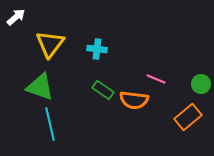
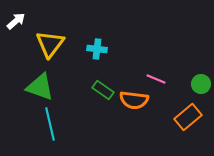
white arrow: moved 4 px down
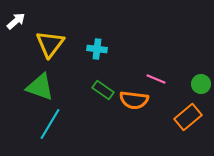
cyan line: rotated 44 degrees clockwise
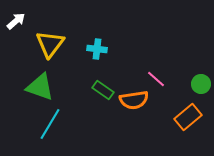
pink line: rotated 18 degrees clockwise
orange semicircle: rotated 16 degrees counterclockwise
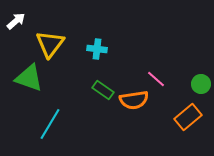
green triangle: moved 11 px left, 9 px up
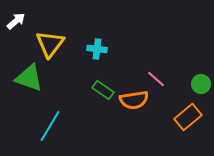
cyan line: moved 2 px down
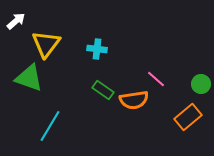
yellow triangle: moved 4 px left
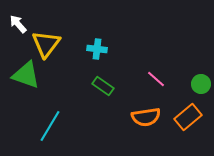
white arrow: moved 2 px right, 3 px down; rotated 90 degrees counterclockwise
green triangle: moved 3 px left, 3 px up
green rectangle: moved 4 px up
orange semicircle: moved 12 px right, 17 px down
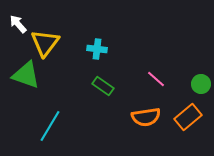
yellow triangle: moved 1 px left, 1 px up
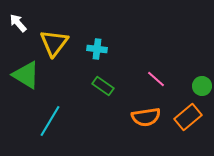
white arrow: moved 1 px up
yellow triangle: moved 9 px right
green triangle: rotated 12 degrees clockwise
green circle: moved 1 px right, 2 px down
cyan line: moved 5 px up
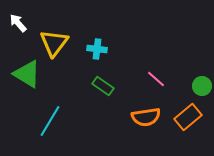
green triangle: moved 1 px right, 1 px up
